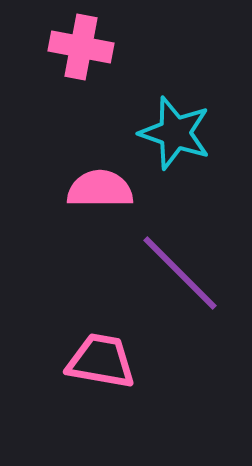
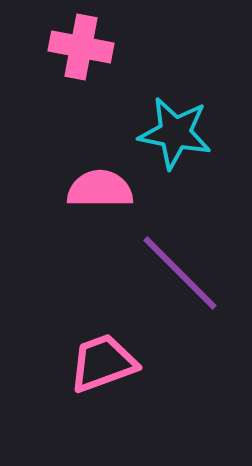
cyan star: rotated 8 degrees counterclockwise
pink trapezoid: moved 2 px right, 2 px down; rotated 30 degrees counterclockwise
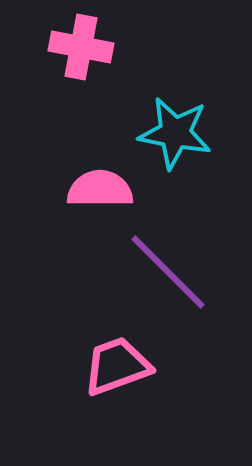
purple line: moved 12 px left, 1 px up
pink trapezoid: moved 14 px right, 3 px down
